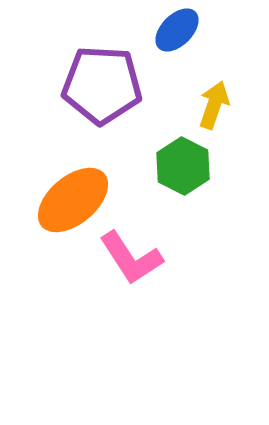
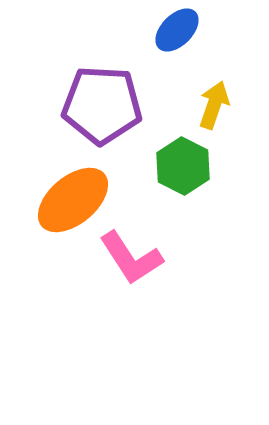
purple pentagon: moved 20 px down
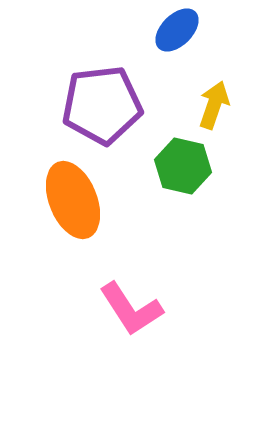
purple pentagon: rotated 10 degrees counterclockwise
green hexagon: rotated 14 degrees counterclockwise
orange ellipse: rotated 72 degrees counterclockwise
pink L-shape: moved 51 px down
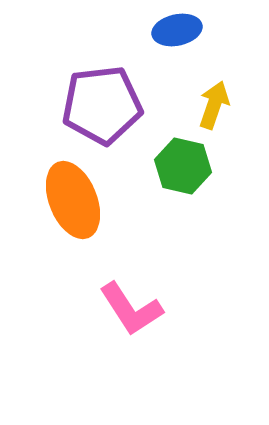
blue ellipse: rotated 33 degrees clockwise
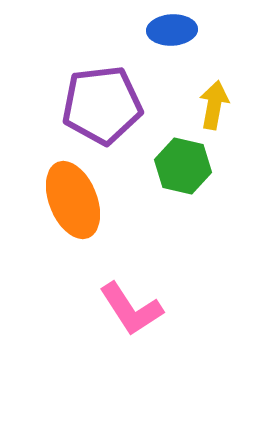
blue ellipse: moved 5 px left; rotated 9 degrees clockwise
yellow arrow: rotated 9 degrees counterclockwise
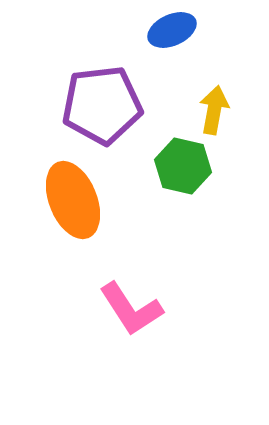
blue ellipse: rotated 21 degrees counterclockwise
yellow arrow: moved 5 px down
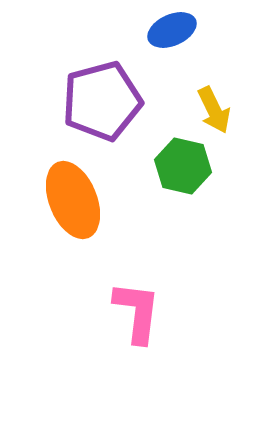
purple pentagon: moved 4 px up; rotated 8 degrees counterclockwise
yellow arrow: rotated 144 degrees clockwise
pink L-shape: moved 6 px right, 3 px down; rotated 140 degrees counterclockwise
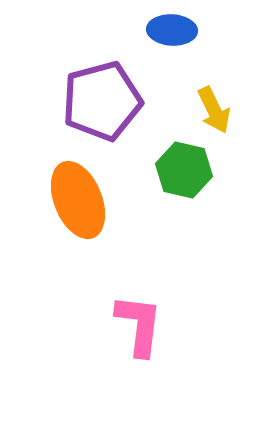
blue ellipse: rotated 27 degrees clockwise
green hexagon: moved 1 px right, 4 px down
orange ellipse: moved 5 px right
pink L-shape: moved 2 px right, 13 px down
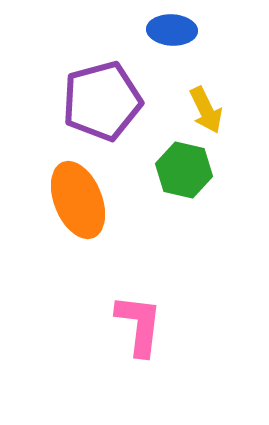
yellow arrow: moved 8 px left
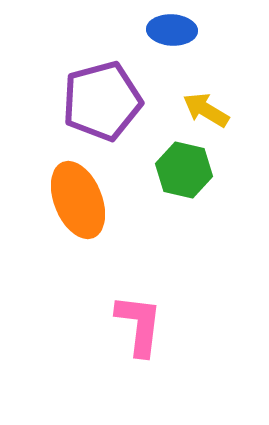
yellow arrow: rotated 147 degrees clockwise
